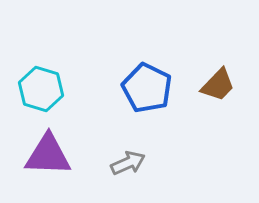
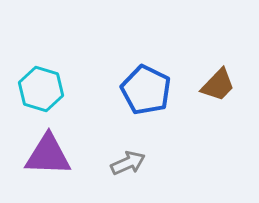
blue pentagon: moved 1 px left, 2 px down
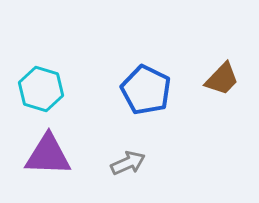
brown trapezoid: moved 4 px right, 6 px up
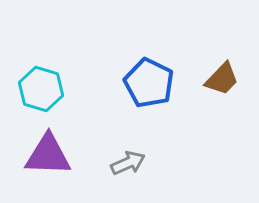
blue pentagon: moved 3 px right, 7 px up
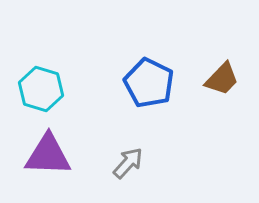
gray arrow: rotated 24 degrees counterclockwise
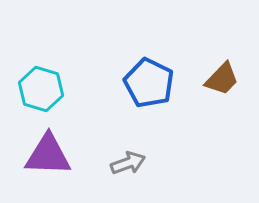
gray arrow: rotated 28 degrees clockwise
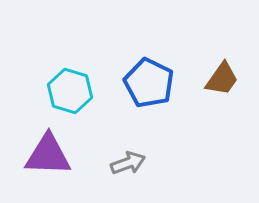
brown trapezoid: rotated 9 degrees counterclockwise
cyan hexagon: moved 29 px right, 2 px down
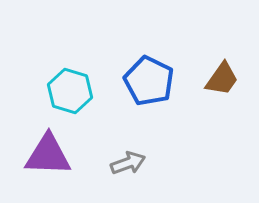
blue pentagon: moved 2 px up
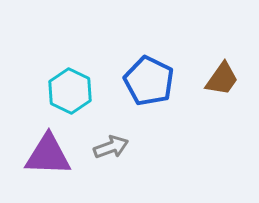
cyan hexagon: rotated 9 degrees clockwise
gray arrow: moved 17 px left, 16 px up
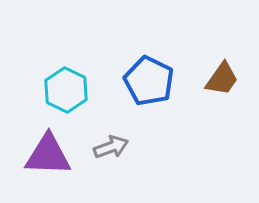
cyan hexagon: moved 4 px left, 1 px up
